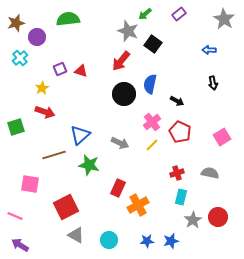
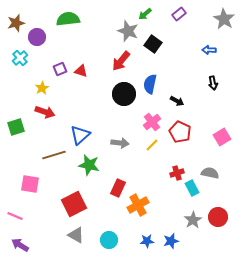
gray arrow at (120, 143): rotated 18 degrees counterclockwise
cyan rectangle at (181, 197): moved 11 px right, 9 px up; rotated 42 degrees counterclockwise
red square at (66, 207): moved 8 px right, 3 px up
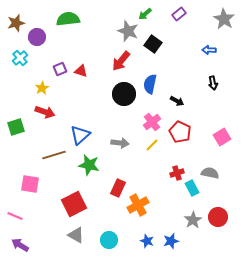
blue star at (147, 241): rotated 24 degrees clockwise
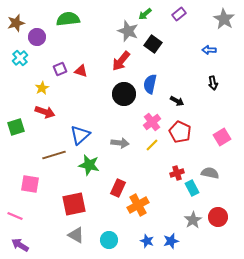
red square at (74, 204): rotated 15 degrees clockwise
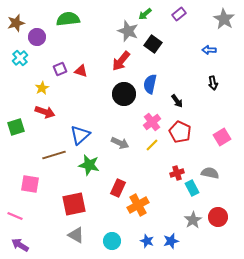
black arrow at (177, 101): rotated 24 degrees clockwise
gray arrow at (120, 143): rotated 18 degrees clockwise
cyan circle at (109, 240): moved 3 px right, 1 px down
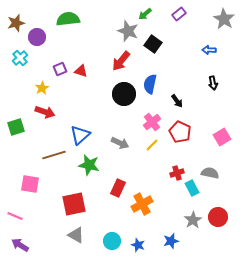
orange cross at (138, 205): moved 4 px right, 1 px up
blue star at (147, 241): moved 9 px left, 4 px down
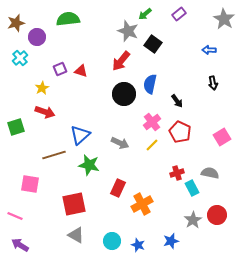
red circle at (218, 217): moved 1 px left, 2 px up
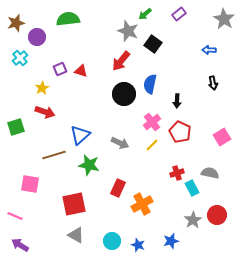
black arrow at (177, 101): rotated 40 degrees clockwise
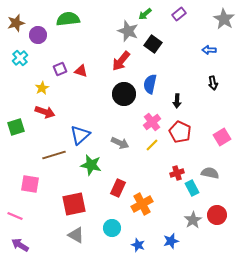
purple circle at (37, 37): moved 1 px right, 2 px up
green star at (89, 165): moved 2 px right
cyan circle at (112, 241): moved 13 px up
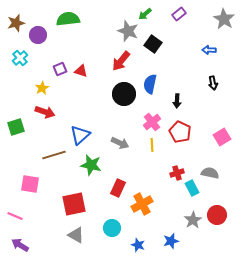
yellow line at (152, 145): rotated 48 degrees counterclockwise
